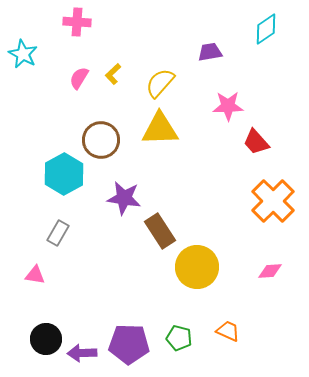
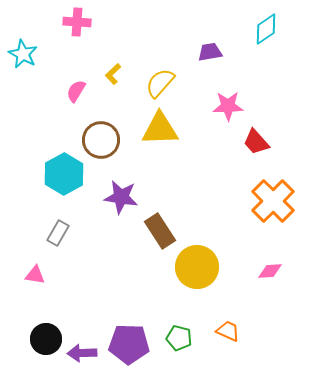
pink semicircle: moved 3 px left, 13 px down
purple star: moved 3 px left, 1 px up
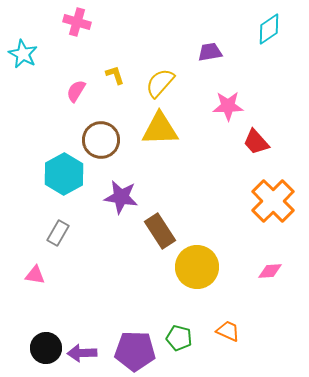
pink cross: rotated 12 degrees clockwise
cyan diamond: moved 3 px right
yellow L-shape: moved 2 px right, 1 px down; rotated 115 degrees clockwise
black circle: moved 9 px down
purple pentagon: moved 6 px right, 7 px down
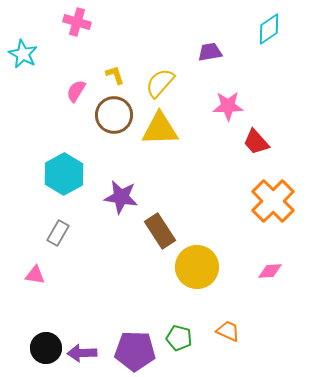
brown circle: moved 13 px right, 25 px up
